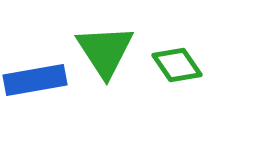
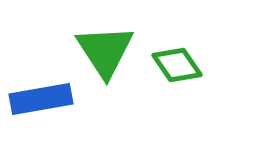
blue rectangle: moved 6 px right, 19 px down
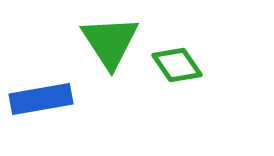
green triangle: moved 5 px right, 9 px up
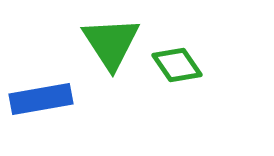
green triangle: moved 1 px right, 1 px down
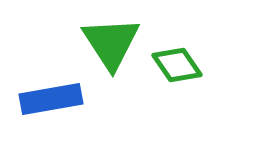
blue rectangle: moved 10 px right
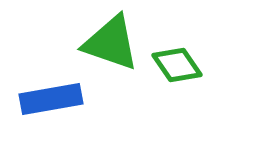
green triangle: rotated 38 degrees counterclockwise
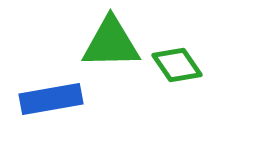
green triangle: rotated 20 degrees counterclockwise
